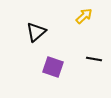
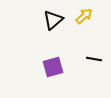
black triangle: moved 17 px right, 12 px up
purple square: rotated 35 degrees counterclockwise
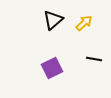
yellow arrow: moved 7 px down
purple square: moved 1 px left, 1 px down; rotated 10 degrees counterclockwise
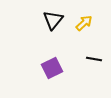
black triangle: rotated 10 degrees counterclockwise
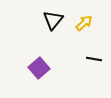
purple square: moved 13 px left; rotated 15 degrees counterclockwise
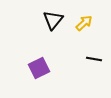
purple square: rotated 15 degrees clockwise
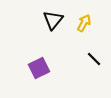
yellow arrow: rotated 18 degrees counterclockwise
black line: rotated 35 degrees clockwise
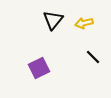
yellow arrow: rotated 132 degrees counterclockwise
black line: moved 1 px left, 2 px up
